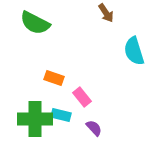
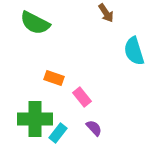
cyan rectangle: moved 3 px left, 18 px down; rotated 66 degrees counterclockwise
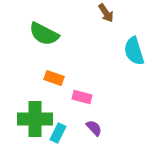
green semicircle: moved 9 px right, 11 px down
pink rectangle: rotated 36 degrees counterclockwise
cyan rectangle: rotated 12 degrees counterclockwise
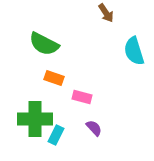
green semicircle: moved 10 px down
cyan rectangle: moved 2 px left, 2 px down
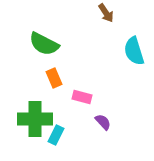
orange rectangle: rotated 48 degrees clockwise
purple semicircle: moved 9 px right, 6 px up
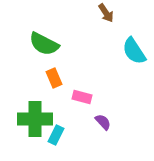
cyan semicircle: rotated 16 degrees counterclockwise
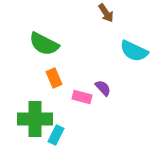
cyan semicircle: rotated 32 degrees counterclockwise
purple semicircle: moved 34 px up
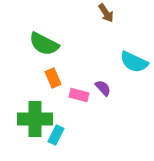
cyan semicircle: moved 11 px down
orange rectangle: moved 1 px left
pink rectangle: moved 3 px left, 2 px up
